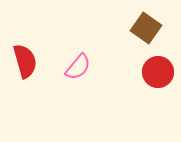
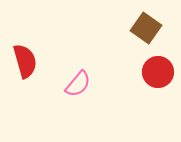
pink semicircle: moved 17 px down
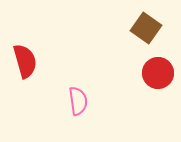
red circle: moved 1 px down
pink semicircle: moved 17 px down; rotated 48 degrees counterclockwise
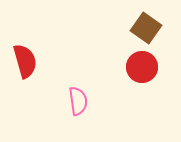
red circle: moved 16 px left, 6 px up
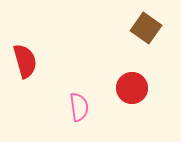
red circle: moved 10 px left, 21 px down
pink semicircle: moved 1 px right, 6 px down
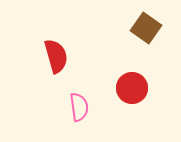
red semicircle: moved 31 px right, 5 px up
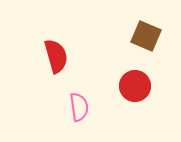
brown square: moved 8 px down; rotated 12 degrees counterclockwise
red circle: moved 3 px right, 2 px up
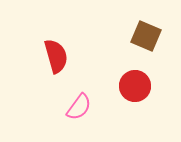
pink semicircle: rotated 44 degrees clockwise
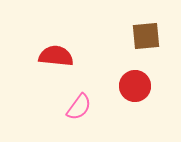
brown square: rotated 28 degrees counterclockwise
red semicircle: rotated 68 degrees counterclockwise
